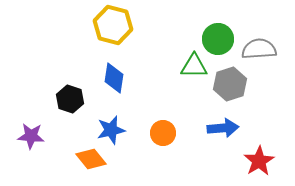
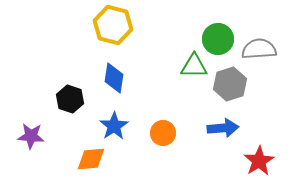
blue star: moved 3 px right, 4 px up; rotated 20 degrees counterclockwise
orange diamond: rotated 56 degrees counterclockwise
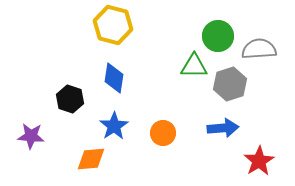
green circle: moved 3 px up
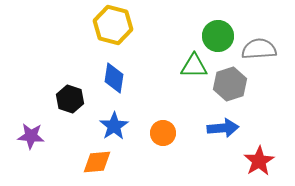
orange diamond: moved 6 px right, 3 px down
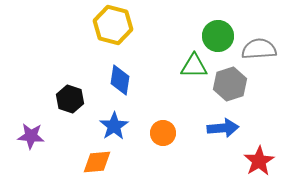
blue diamond: moved 6 px right, 2 px down
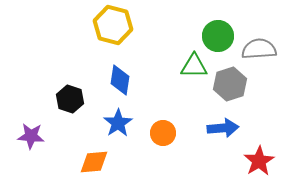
blue star: moved 4 px right, 3 px up
orange diamond: moved 3 px left
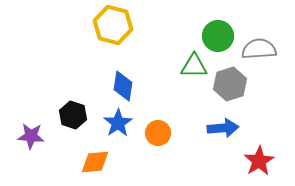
blue diamond: moved 3 px right, 6 px down
black hexagon: moved 3 px right, 16 px down
orange circle: moved 5 px left
orange diamond: moved 1 px right
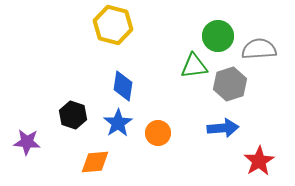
green triangle: rotated 8 degrees counterclockwise
purple star: moved 4 px left, 6 px down
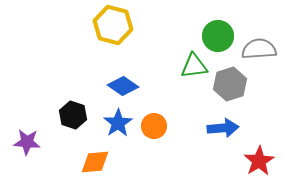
blue diamond: rotated 64 degrees counterclockwise
orange circle: moved 4 px left, 7 px up
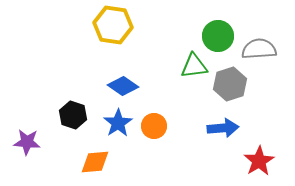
yellow hexagon: rotated 6 degrees counterclockwise
